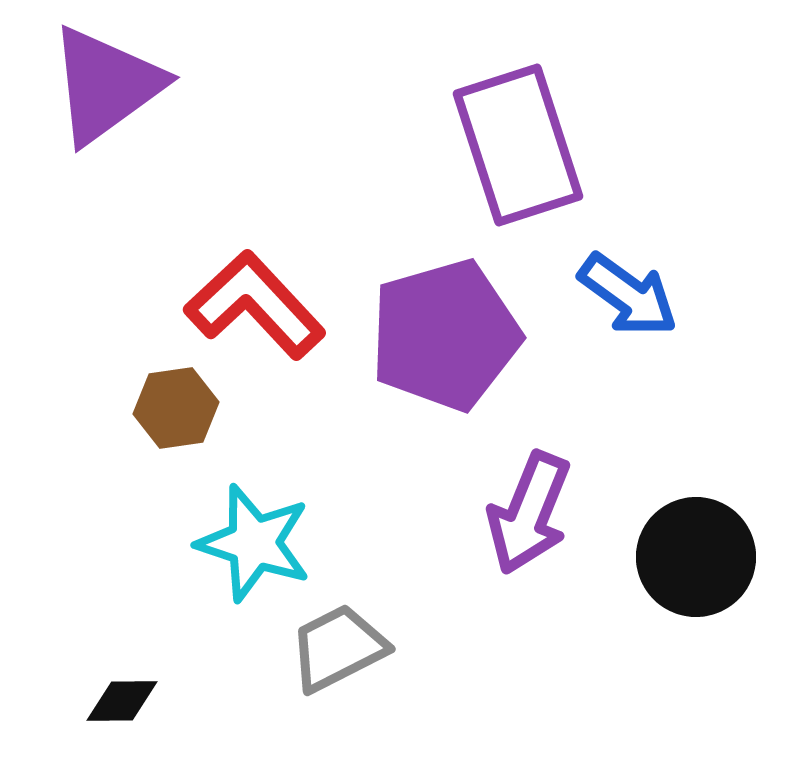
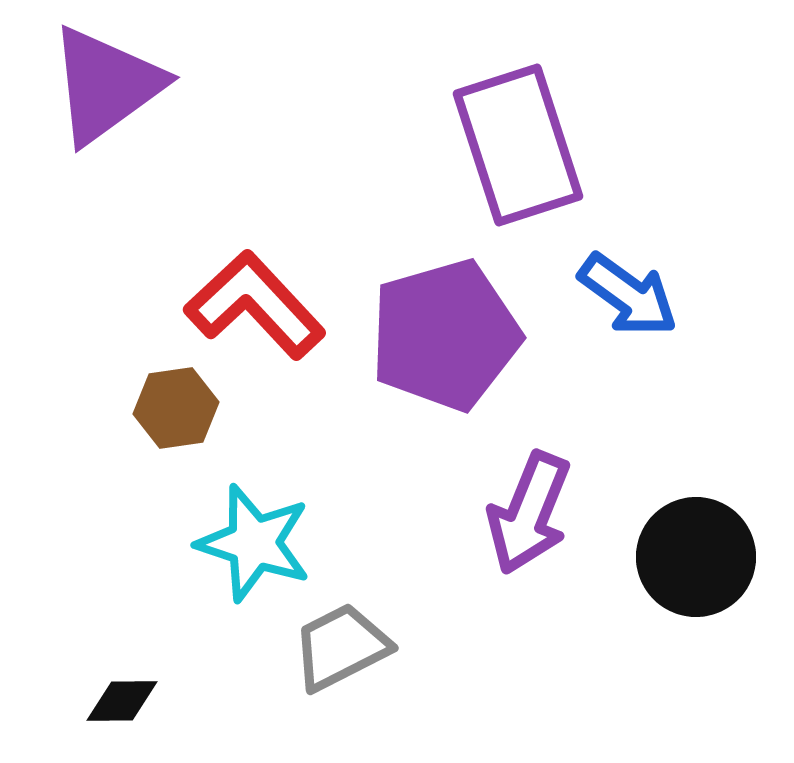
gray trapezoid: moved 3 px right, 1 px up
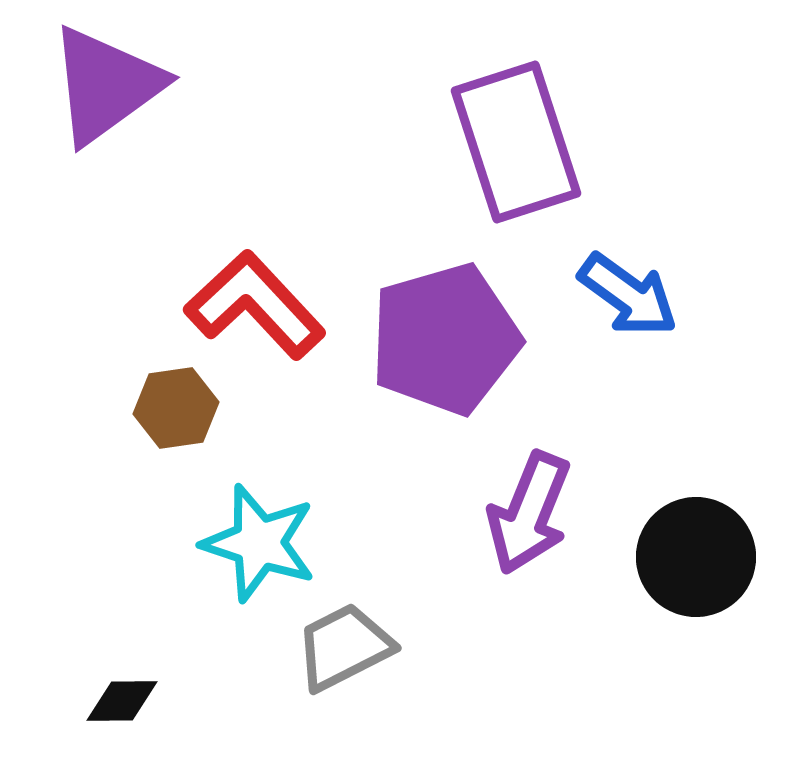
purple rectangle: moved 2 px left, 3 px up
purple pentagon: moved 4 px down
cyan star: moved 5 px right
gray trapezoid: moved 3 px right
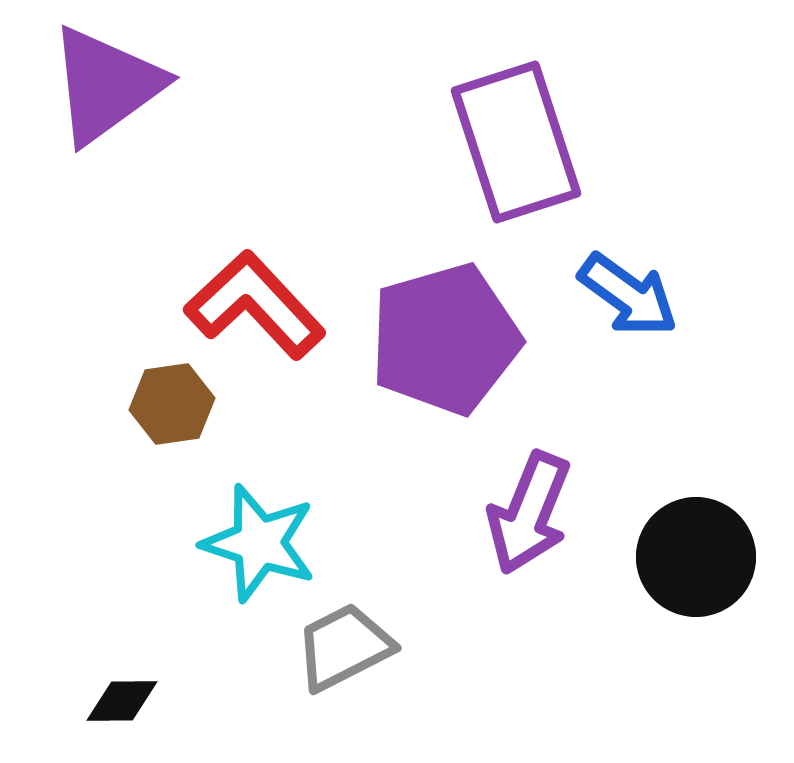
brown hexagon: moved 4 px left, 4 px up
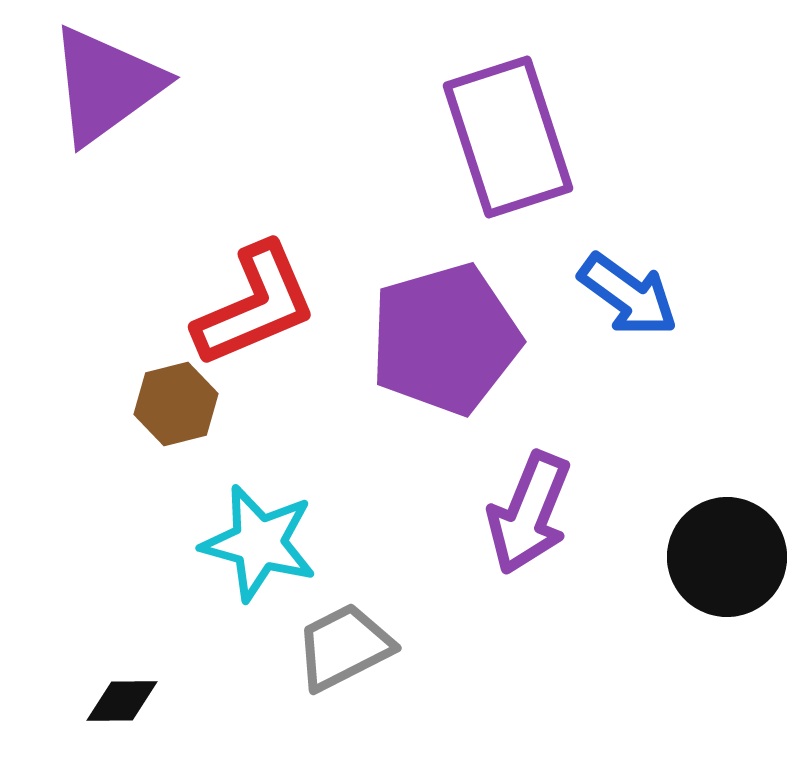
purple rectangle: moved 8 px left, 5 px up
red L-shape: rotated 110 degrees clockwise
brown hexagon: moved 4 px right; rotated 6 degrees counterclockwise
cyan star: rotated 3 degrees counterclockwise
black circle: moved 31 px right
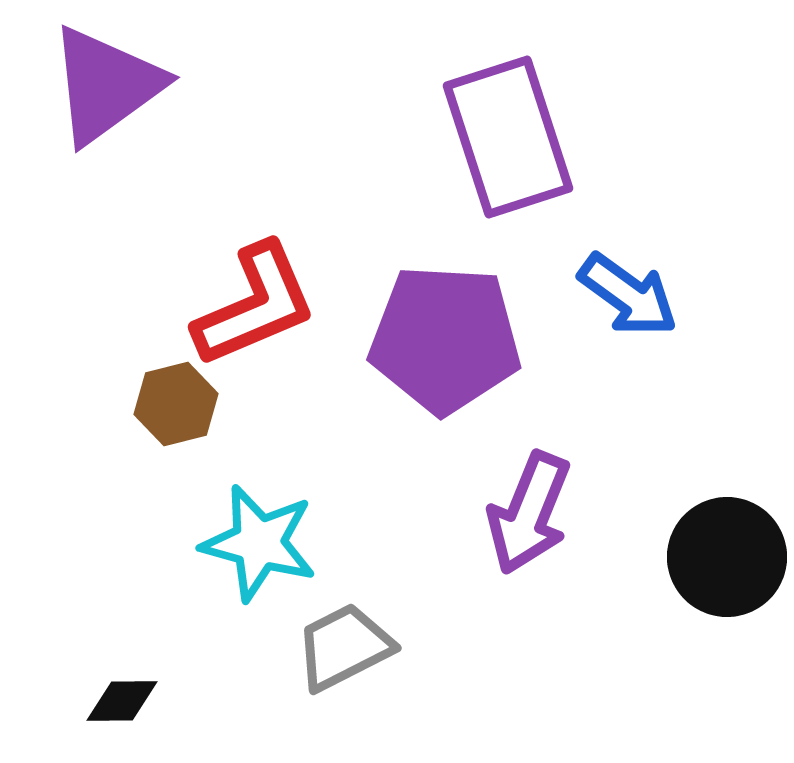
purple pentagon: rotated 19 degrees clockwise
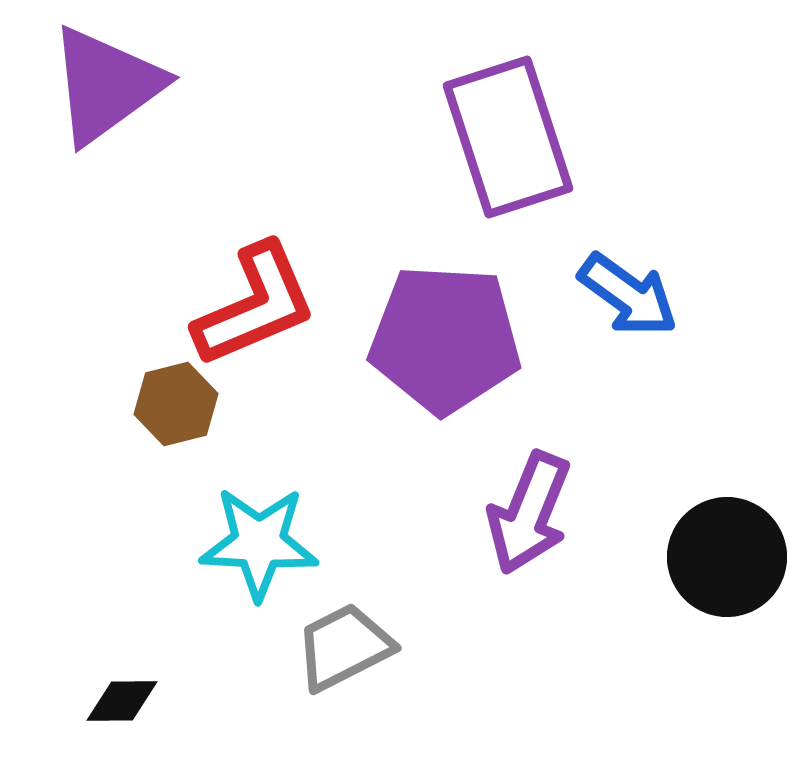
cyan star: rotated 12 degrees counterclockwise
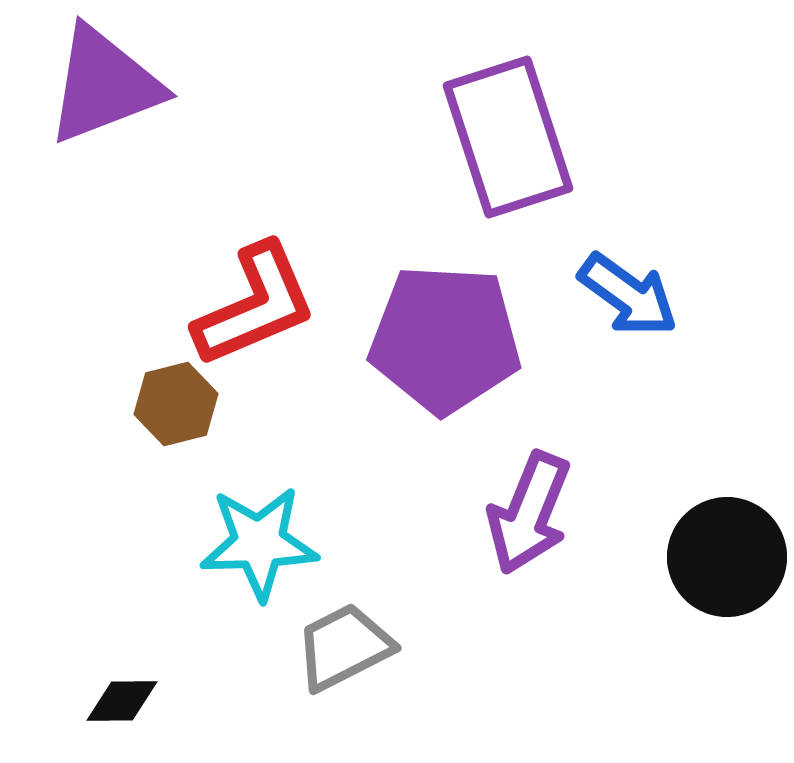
purple triangle: moved 2 px left; rotated 15 degrees clockwise
cyan star: rotated 5 degrees counterclockwise
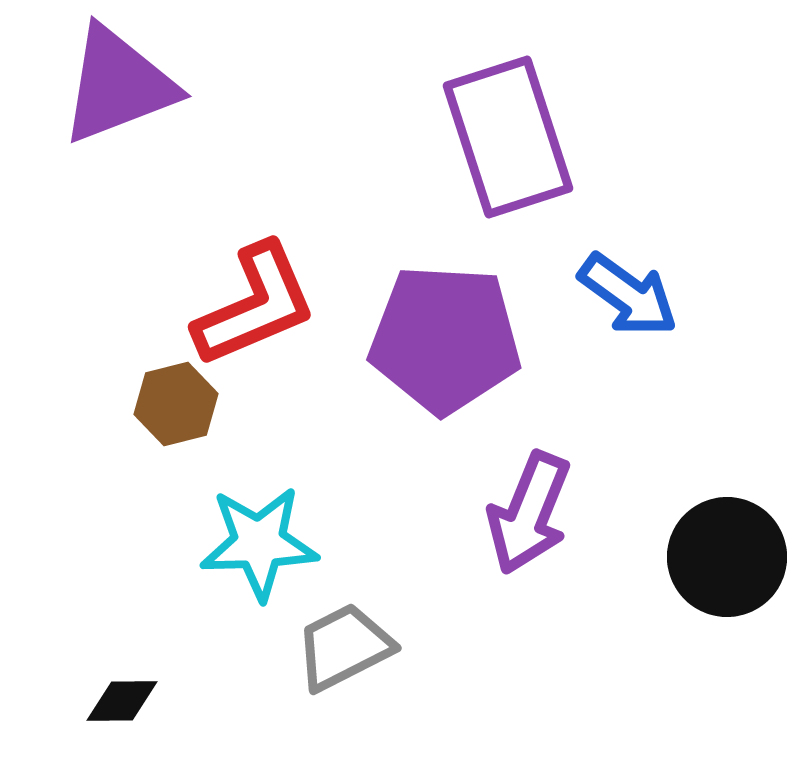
purple triangle: moved 14 px right
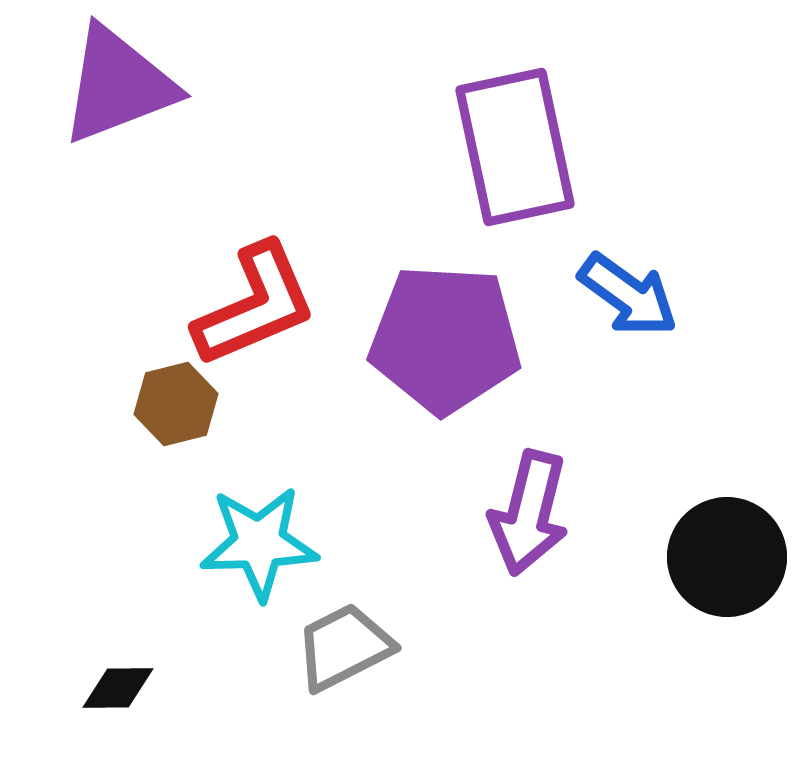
purple rectangle: moved 7 px right, 10 px down; rotated 6 degrees clockwise
purple arrow: rotated 8 degrees counterclockwise
black diamond: moved 4 px left, 13 px up
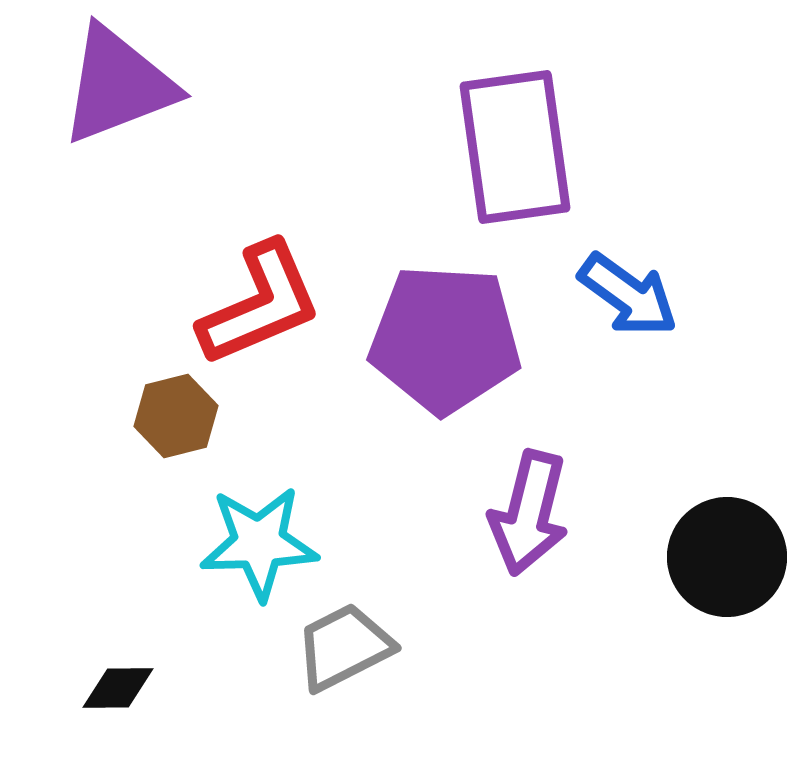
purple rectangle: rotated 4 degrees clockwise
red L-shape: moved 5 px right, 1 px up
brown hexagon: moved 12 px down
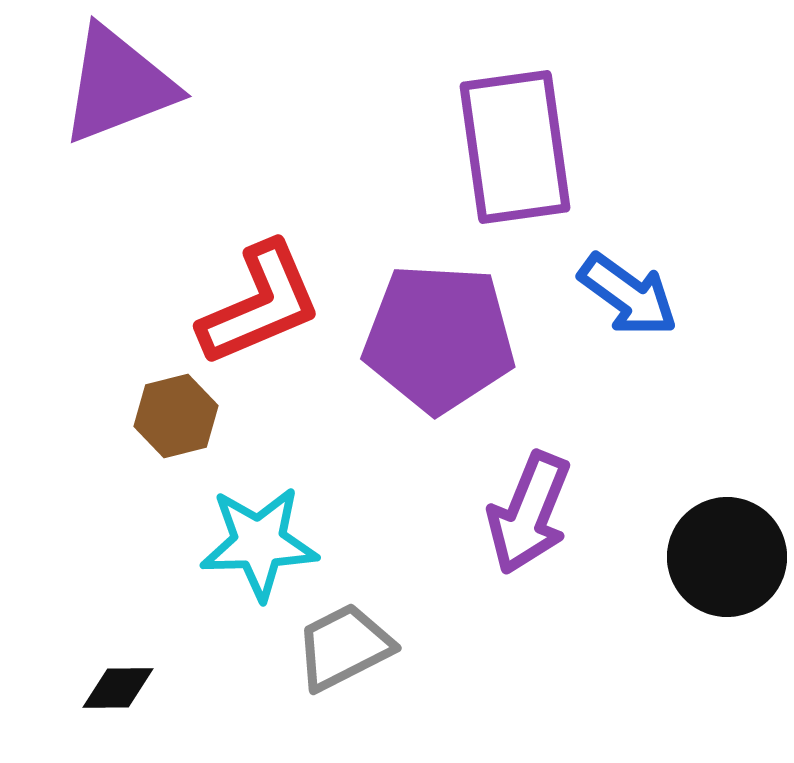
purple pentagon: moved 6 px left, 1 px up
purple arrow: rotated 8 degrees clockwise
